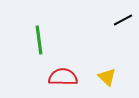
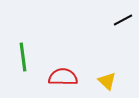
green line: moved 16 px left, 17 px down
yellow triangle: moved 4 px down
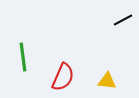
red semicircle: rotated 112 degrees clockwise
yellow triangle: rotated 36 degrees counterclockwise
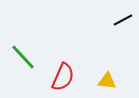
green line: rotated 36 degrees counterclockwise
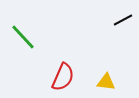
green line: moved 20 px up
yellow triangle: moved 1 px left, 1 px down
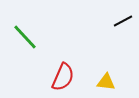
black line: moved 1 px down
green line: moved 2 px right
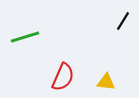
black line: rotated 30 degrees counterclockwise
green line: rotated 64 degrees counterclockwise
